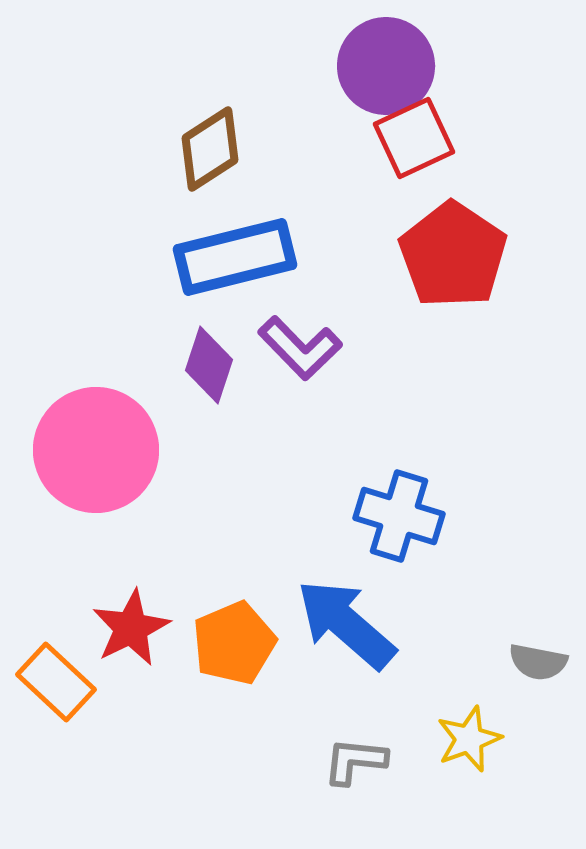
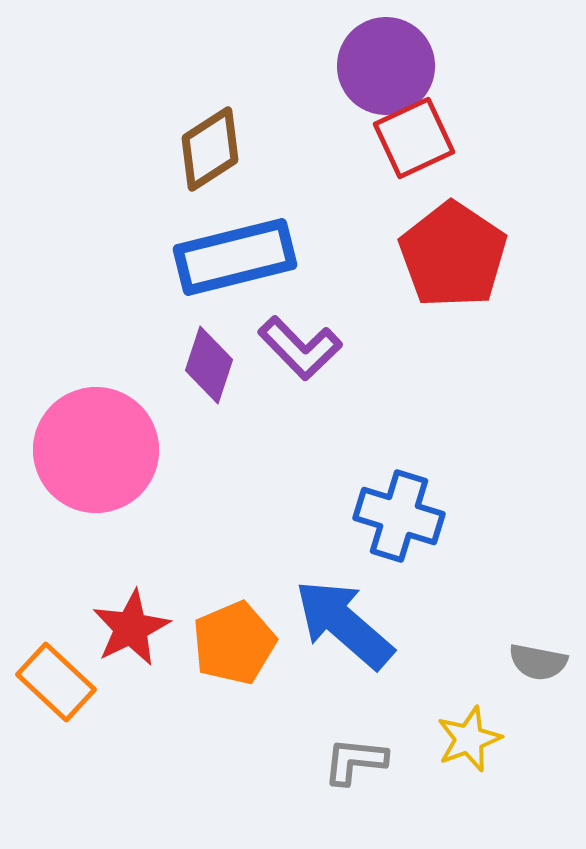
blue arrow: moved 2 px left
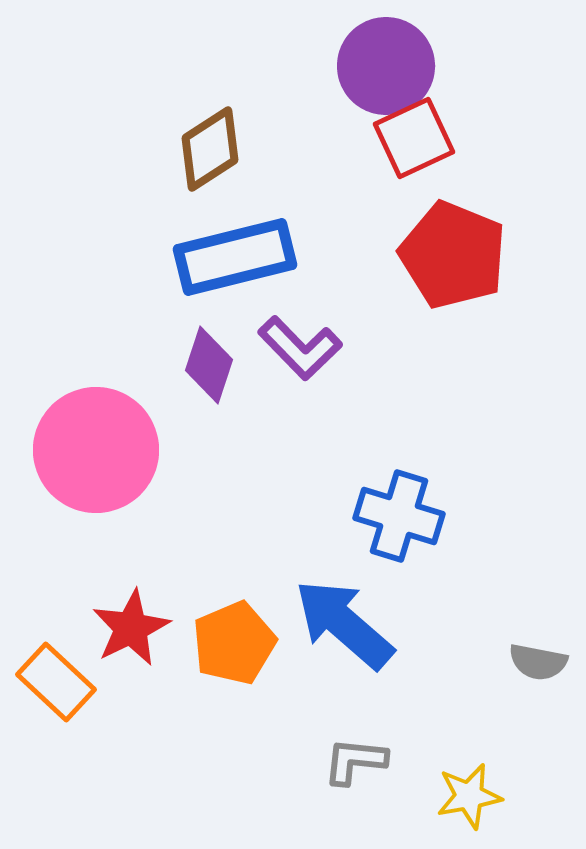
red pentagon: rotated 12 degrees counterclockwise
yellow star: moved 57 px down; rotated 10 degrees clockwise
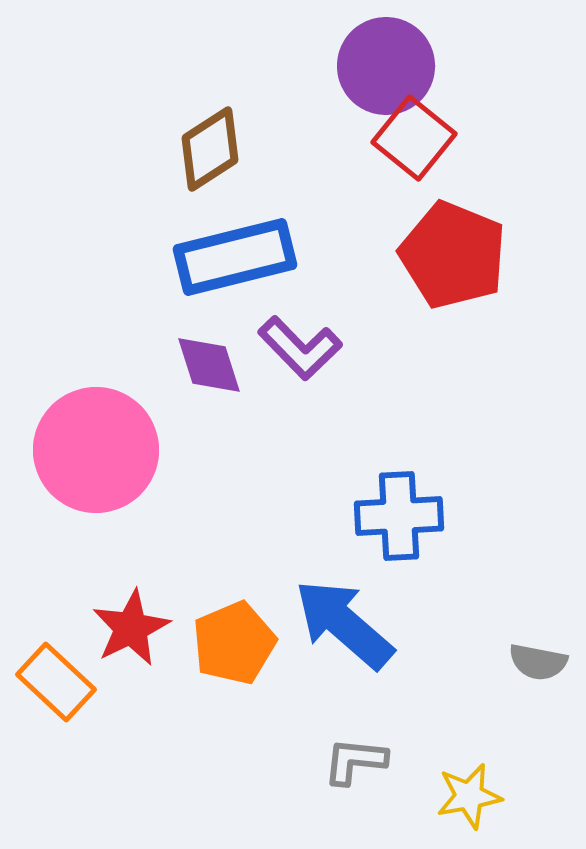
red square: rotated 26 degrees counterclockwise
purple diamond: rotated 36 degrees counterclockwise
blue cross: rotated 20 degrees counterclockwise
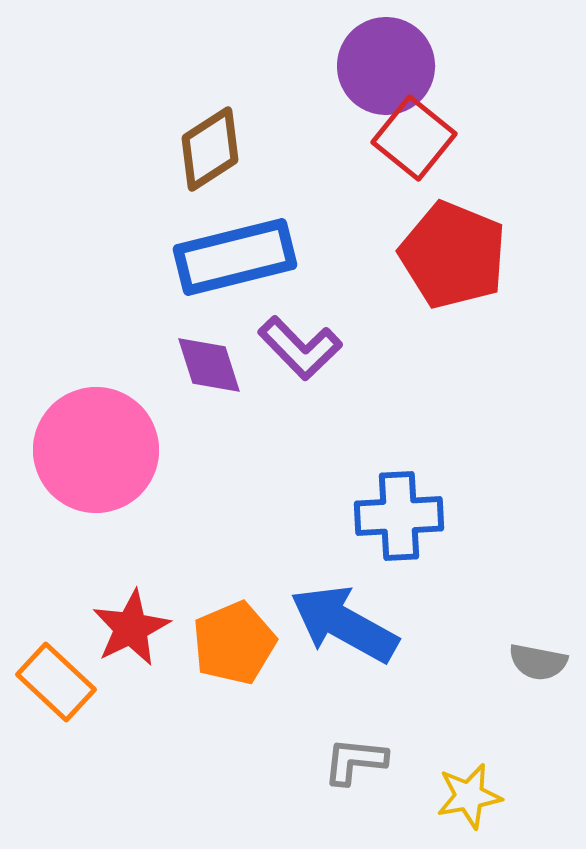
blue arrow: rotated 12 degrees counterclockwise
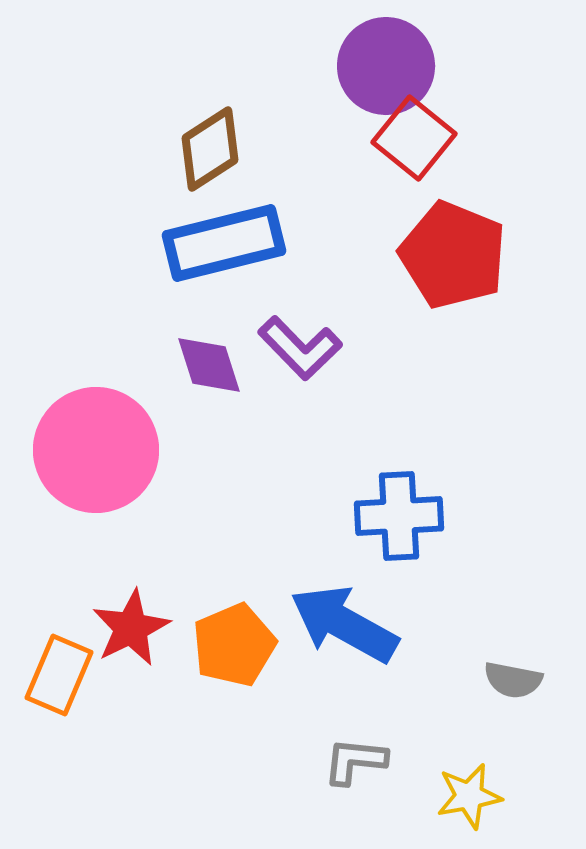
blue rectangle: moved 11 px left, 14 px up
orange pentagon: moved 2 px down
gray semicircle: moved 25 px left, 18 px down
orange rectangle: moved 3 px right, 7 px up; rotated 70 degrees clockwise
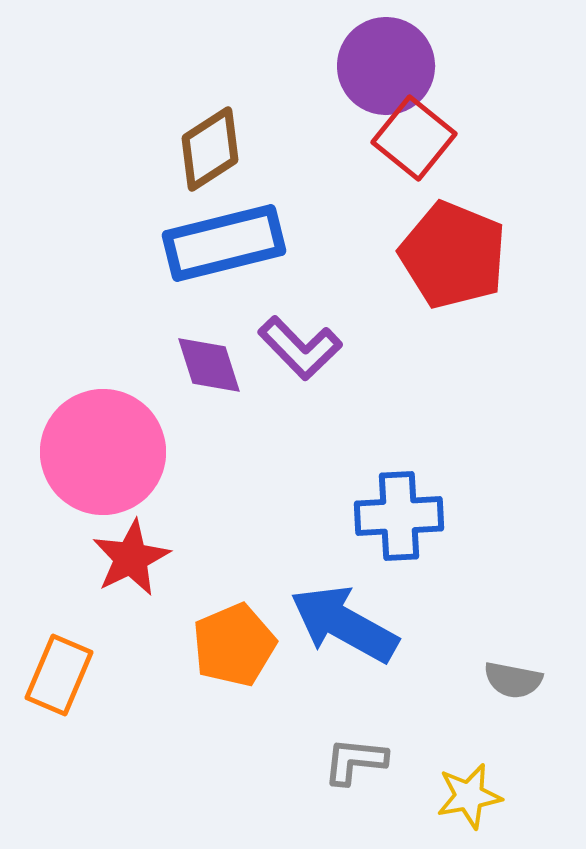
pink circle: moved 7 px right, 2 px down
red star: moved 70 px up
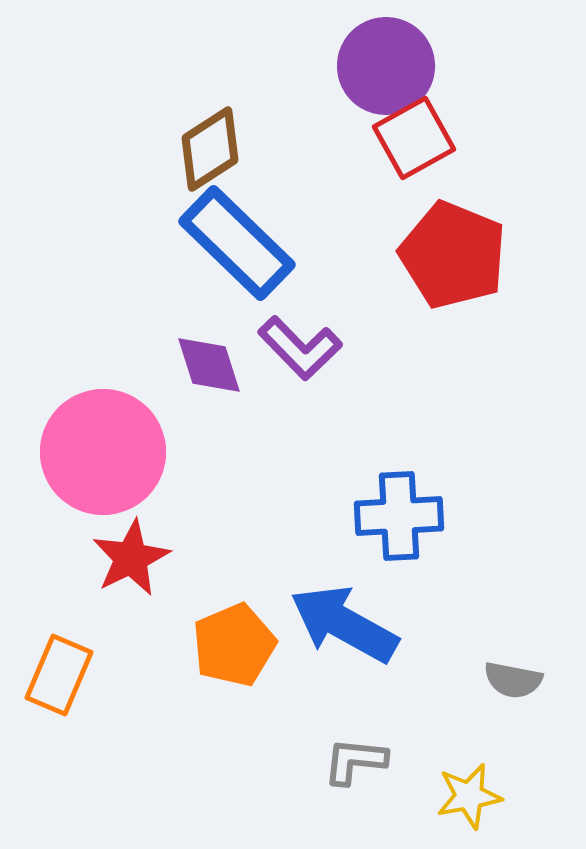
red square: rotated 22 degrees clockwise
blue rectangle: moved 13 px right; rotated 58 degrees clockwise
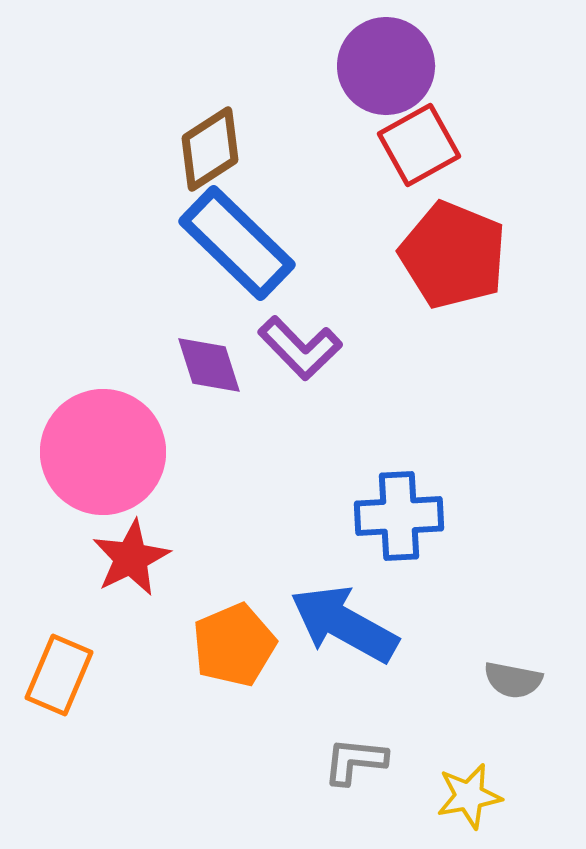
red square: moved 5 px right, 7 px down
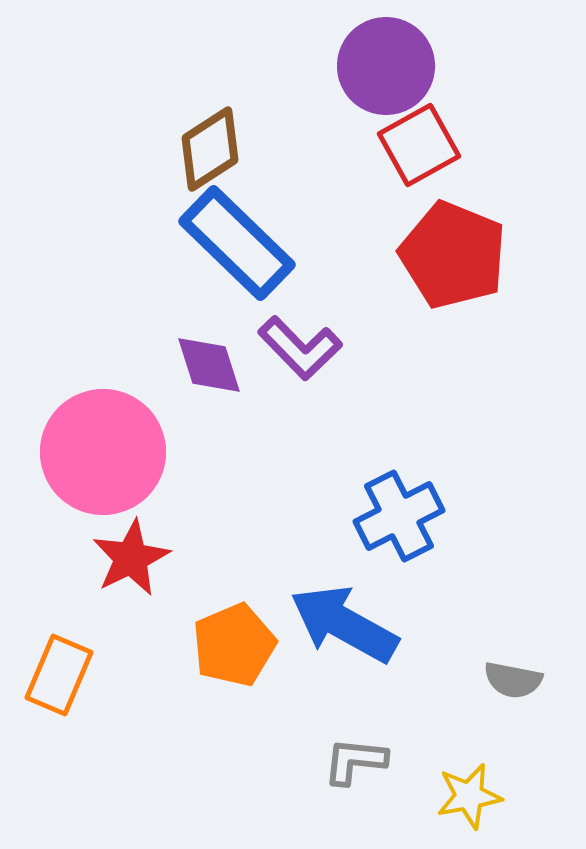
blue cross: rotated 24 degrees counterclockwise
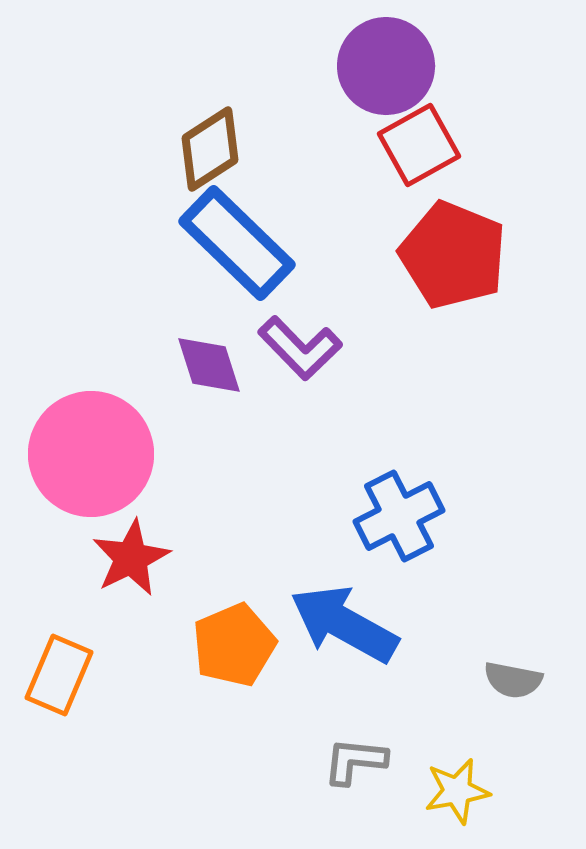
pink circle: moved 12 px left, 2 px down
yellow star: moved 12 px left, 5 px up
